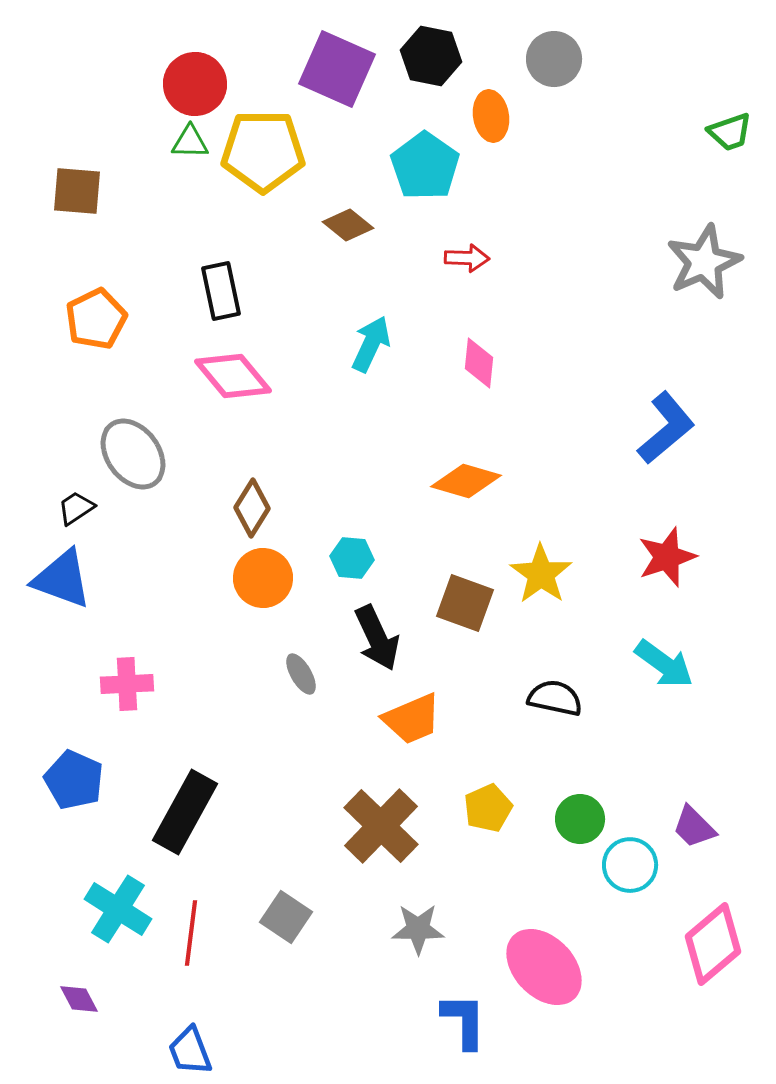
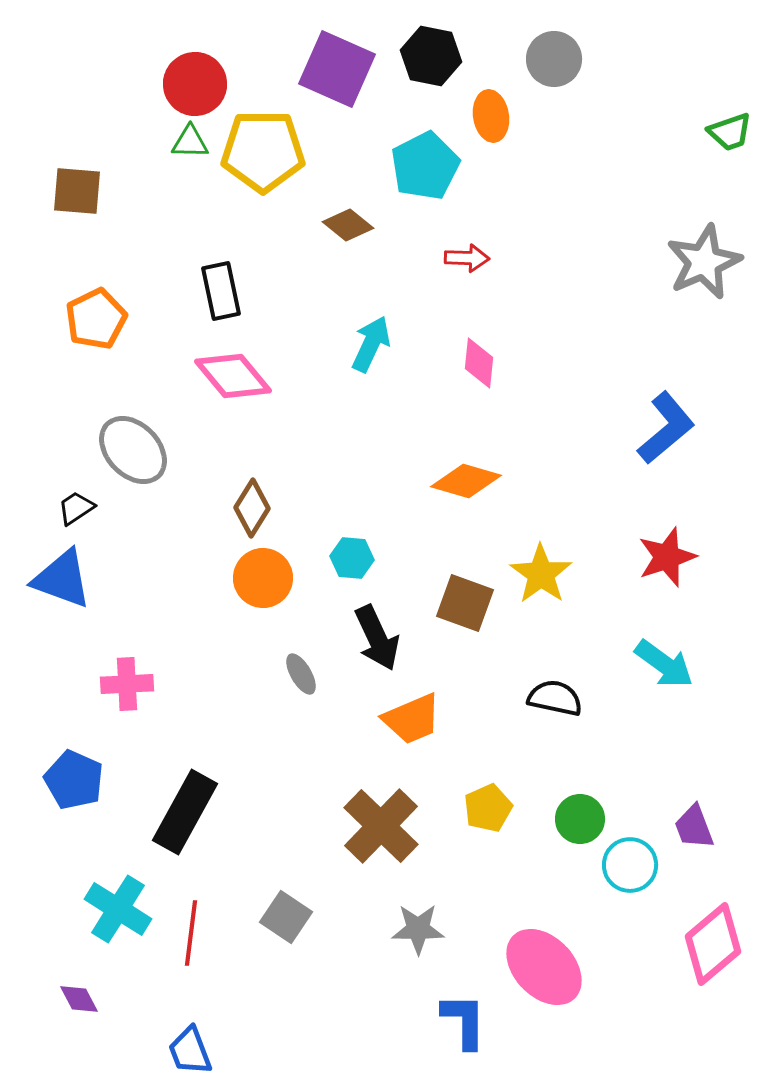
cyan pentagon at (425, 166): rotated 10 degrees clockwise
gray ellipse at (133, 454): moved 4 px up; rotated 8 degrees counterclockwise
purple trapezoid at (694, 827): rotated 24 degrees clockwise
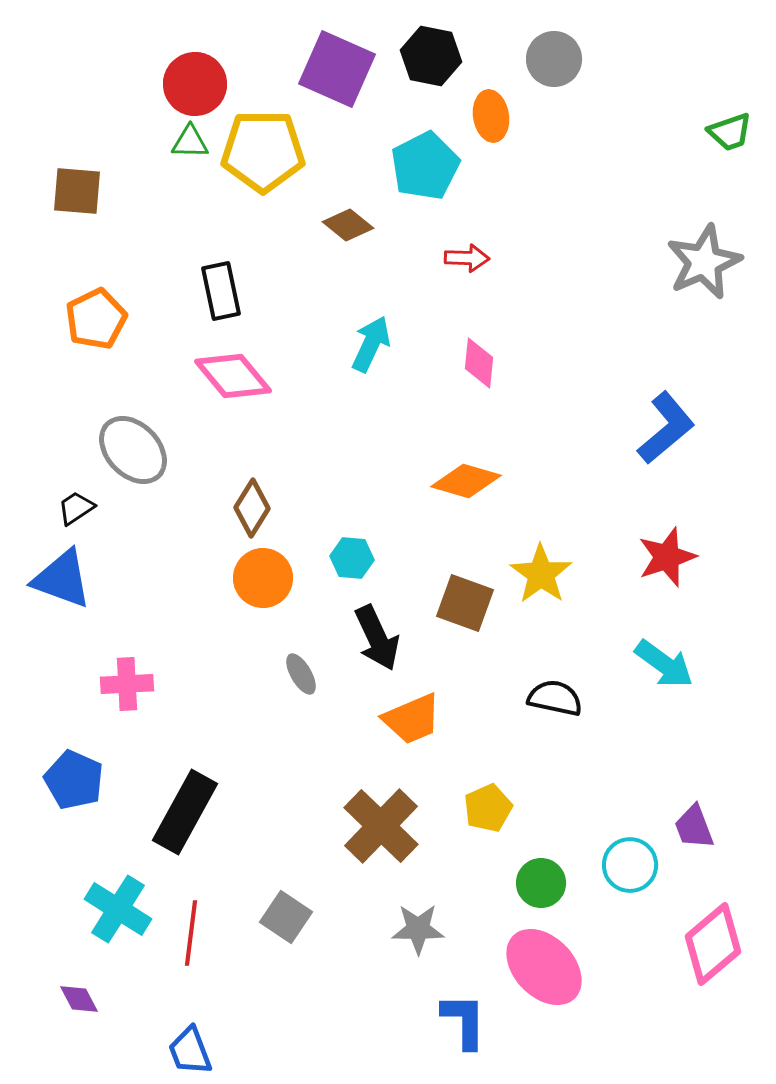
green circle at (580, 819): moved 39 px left, 64 px down
